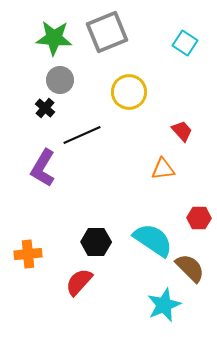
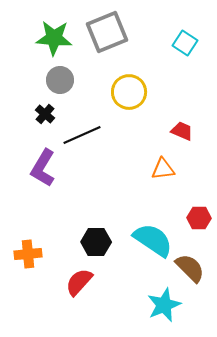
black cross: moved 6 px down
red trapezoid: rotated 25 degrees counterclockwise
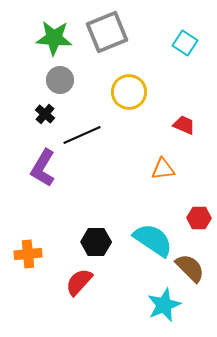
red trapezoid: moved 2 px right, 6 px up
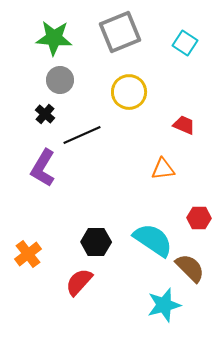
gray square: moved 13 px right
orange cross: rotated 32 degrees counterclockwise
cyan star: rotated 8 degrees clockwise
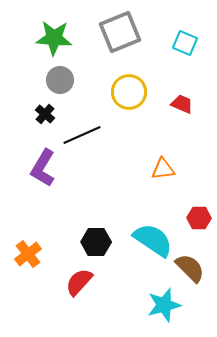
cyan square: rotated 10 degrees counterclockwise
red trapezoid: moved 2 px left, 21 px up
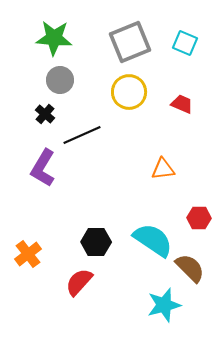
gray square: moved 10 px right, 10 px down
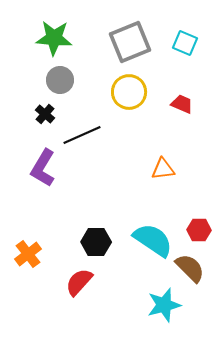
red hexagon: moved 12 px down
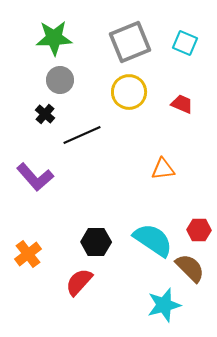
green star: rotated 6 degrees counterclockwise
purple L-shape: moved 8 px left, 9 px down; rotated 72 degrees counterclockwise
